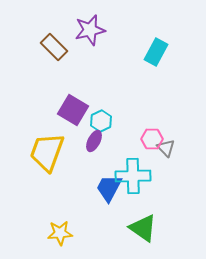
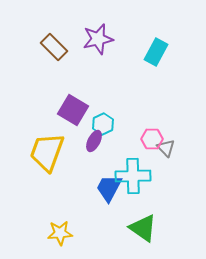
purple star: moved 8 px right, 9 px down
cyan hexagon: moved 2 px right, 3 px down
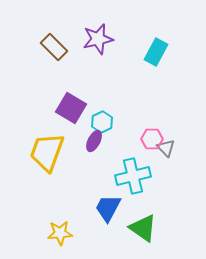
purple square: moved 2 px left, 2 px up
cyan hexagon: moved 1 px left, 2 px up
cyan cross: rotated 12 degrees counterclockwise
blue trapezoid: moved 1 px left, 20 px down
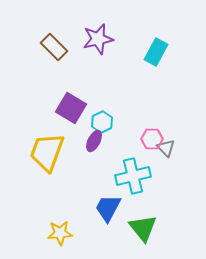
green triangle: rotated 16 degrees clockwise
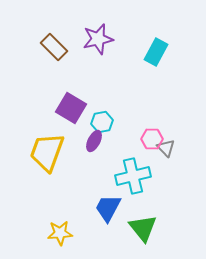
cyan hexagon: rotated 15 degrees clockwise
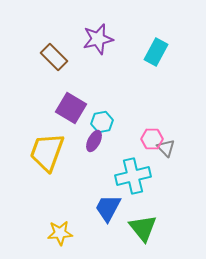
brown rectangle: moved 10 px down
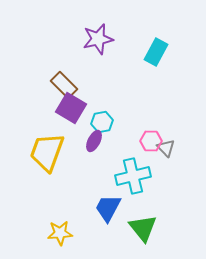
brown rectangle: moved 10 px right, 28 px down
pink hexagon: moved 1 px left, 2 px down
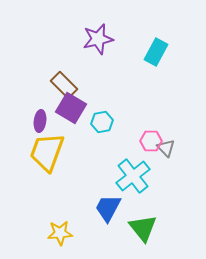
purple ellipse: moved 54 px left, 20 px up; rotated 20 degrees counterclockwise
cyan cross: rotated 24 degrees counterclockwise
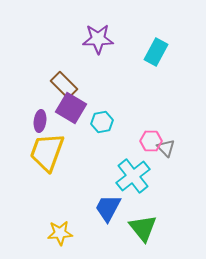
purple star: rotated 12 degrees clockwise
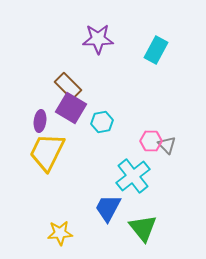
cyan rectangle: moved 2 px up
brown rectangle: moved 4 px right, 1 px down
gray triangle: moved 1 px right, 3 px up
yellow trapezoid: rotated 6 degrees clockwise
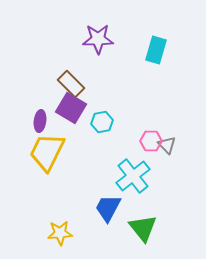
cyan rectangle: rotated 12 degrees counterclockwise
brown rectangle: moved 3 px right, 2 px up
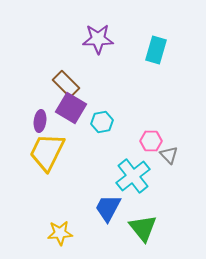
brown rectangle: moved 5 px left
gray triangle: moved 2 px right, 10 px down
